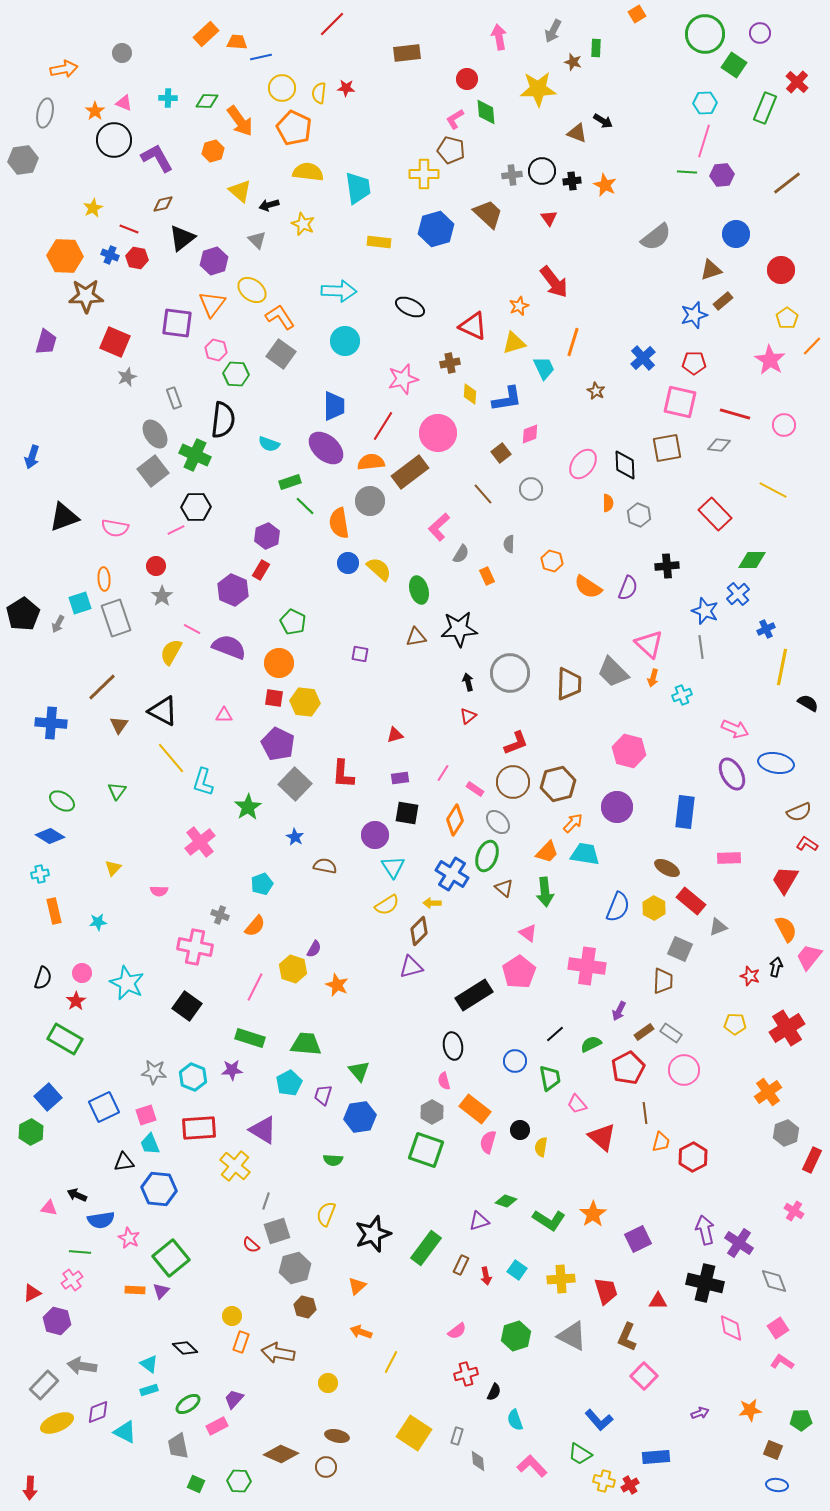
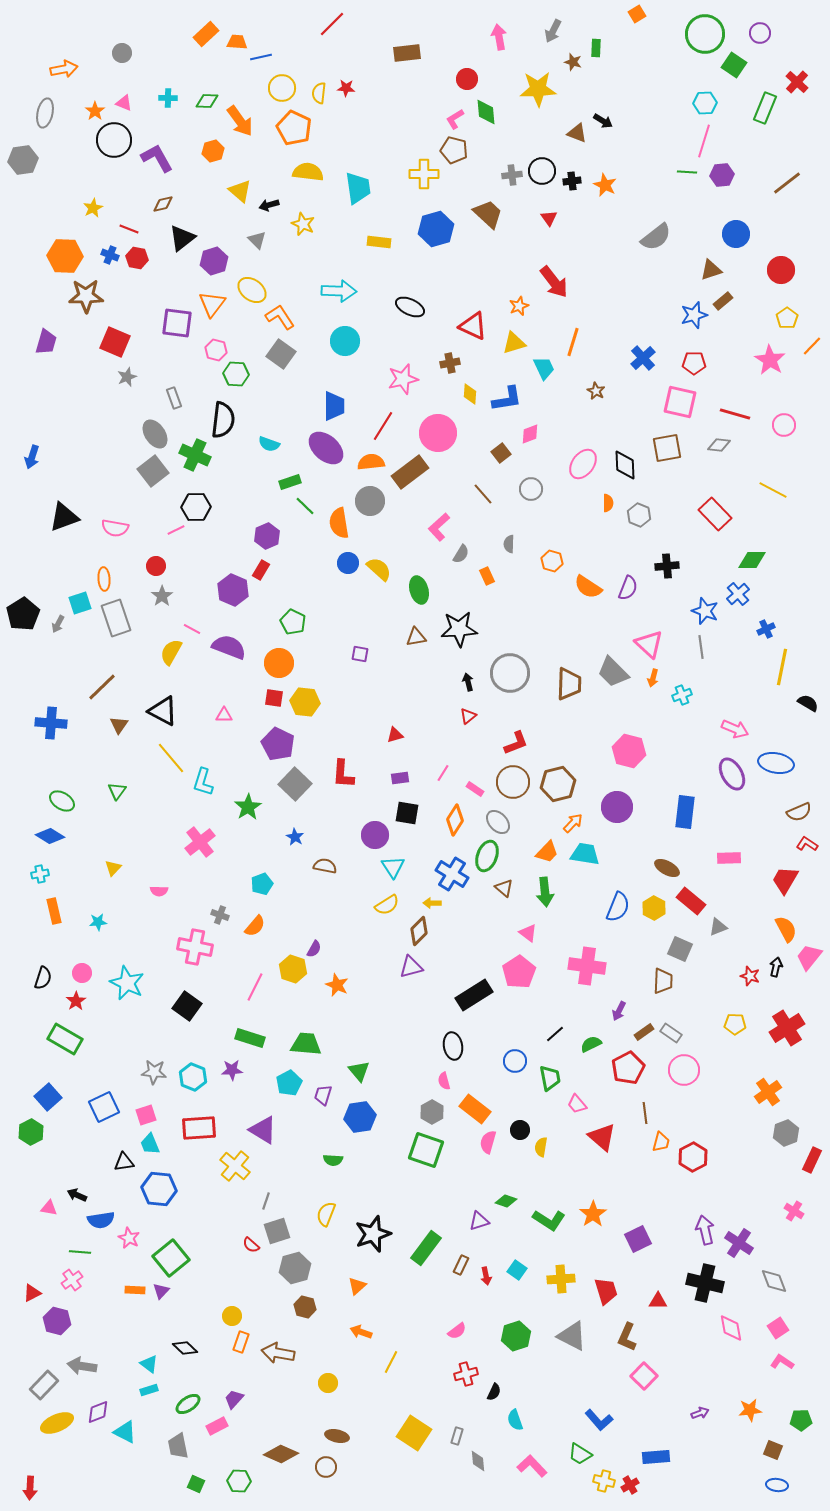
brown pentagon at (451, 150): moved 3 px right
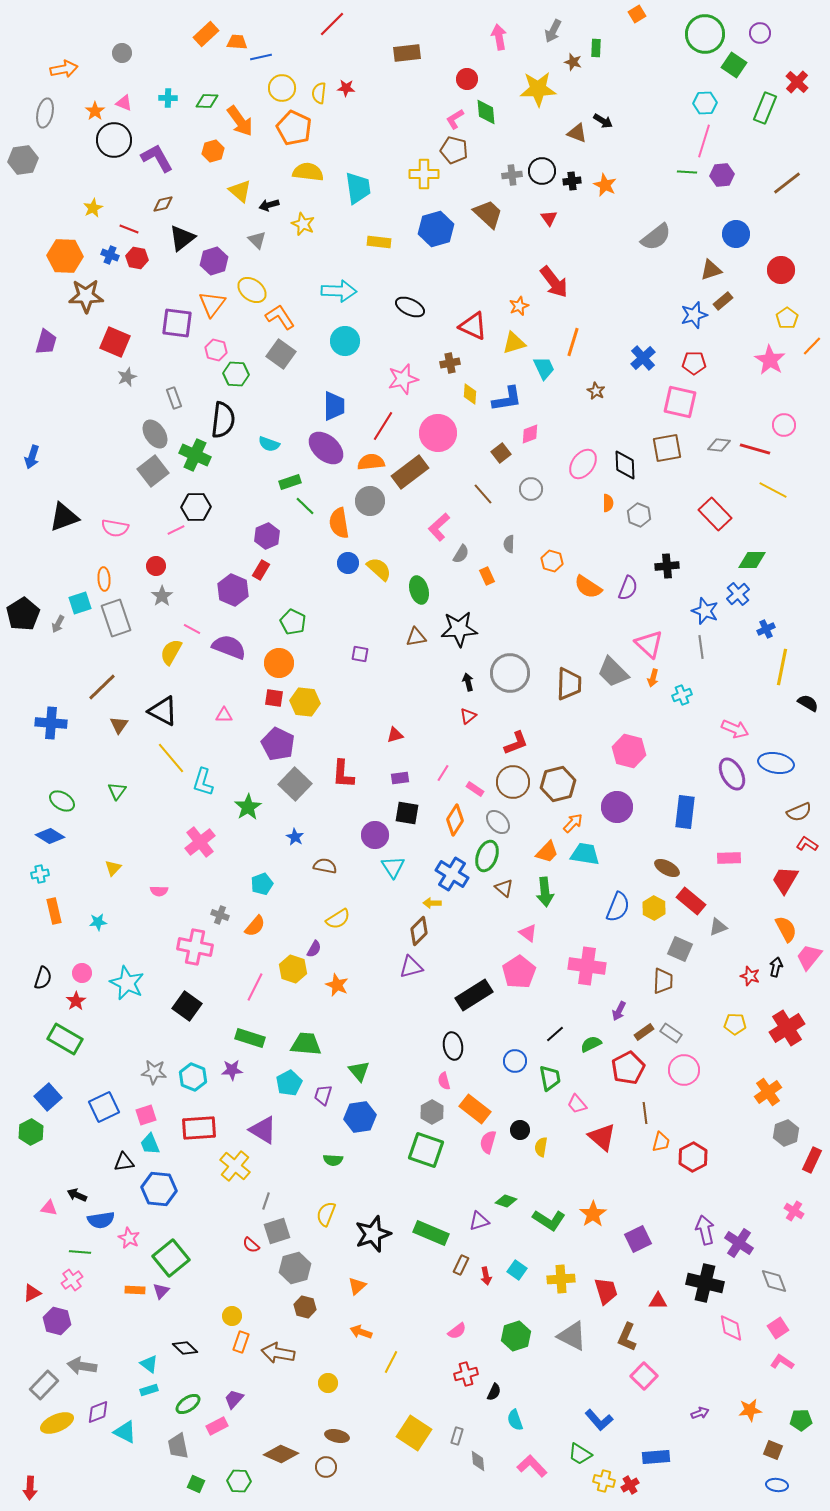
red line at (735, 414): moved 20 px right, 35 px down
yellow semicircle at (387, 905): moved 49 px left, 14 px down
green rectangle at (426, 1248): moved 5 px right, 15 px up; rotated 76 degrees clockwise
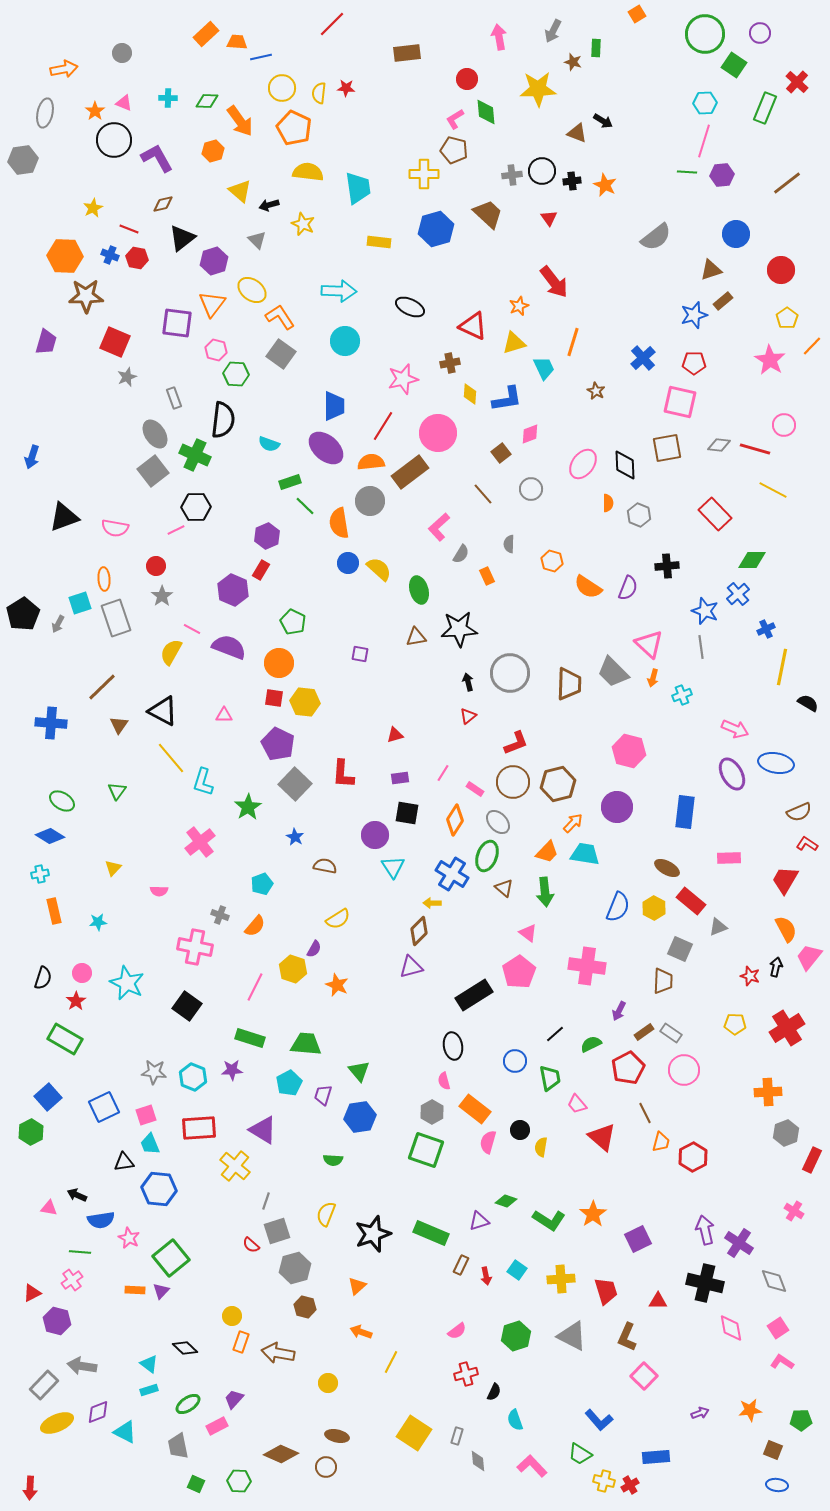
orange cross at (768, 1092): rotated 32 degrees clockwise
brown line at (645, 1113): rotated 20 degrees counterclockwise
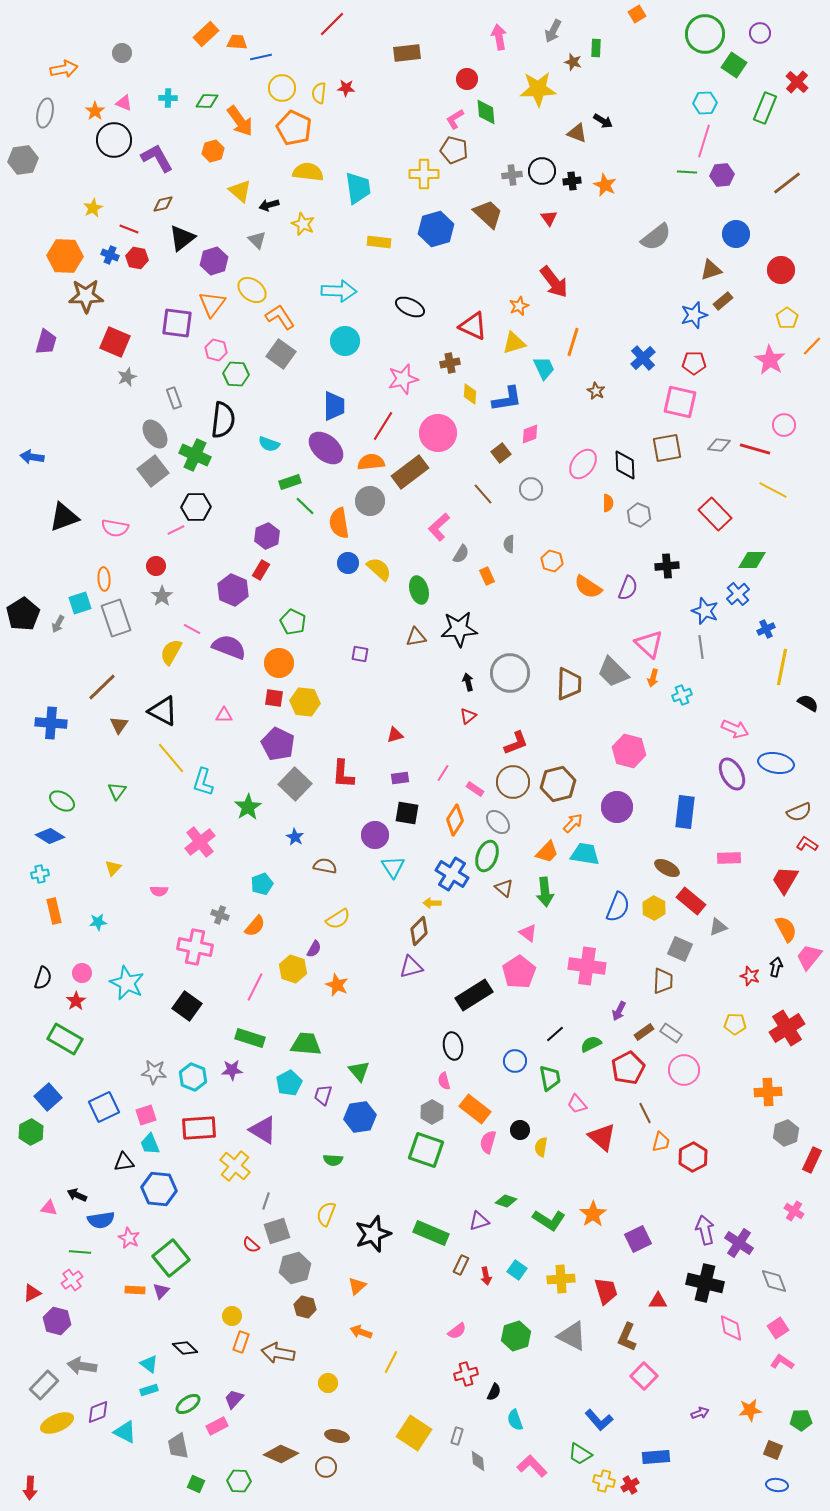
blue arrow at (32, 457): rotated 80 degrees clockwise
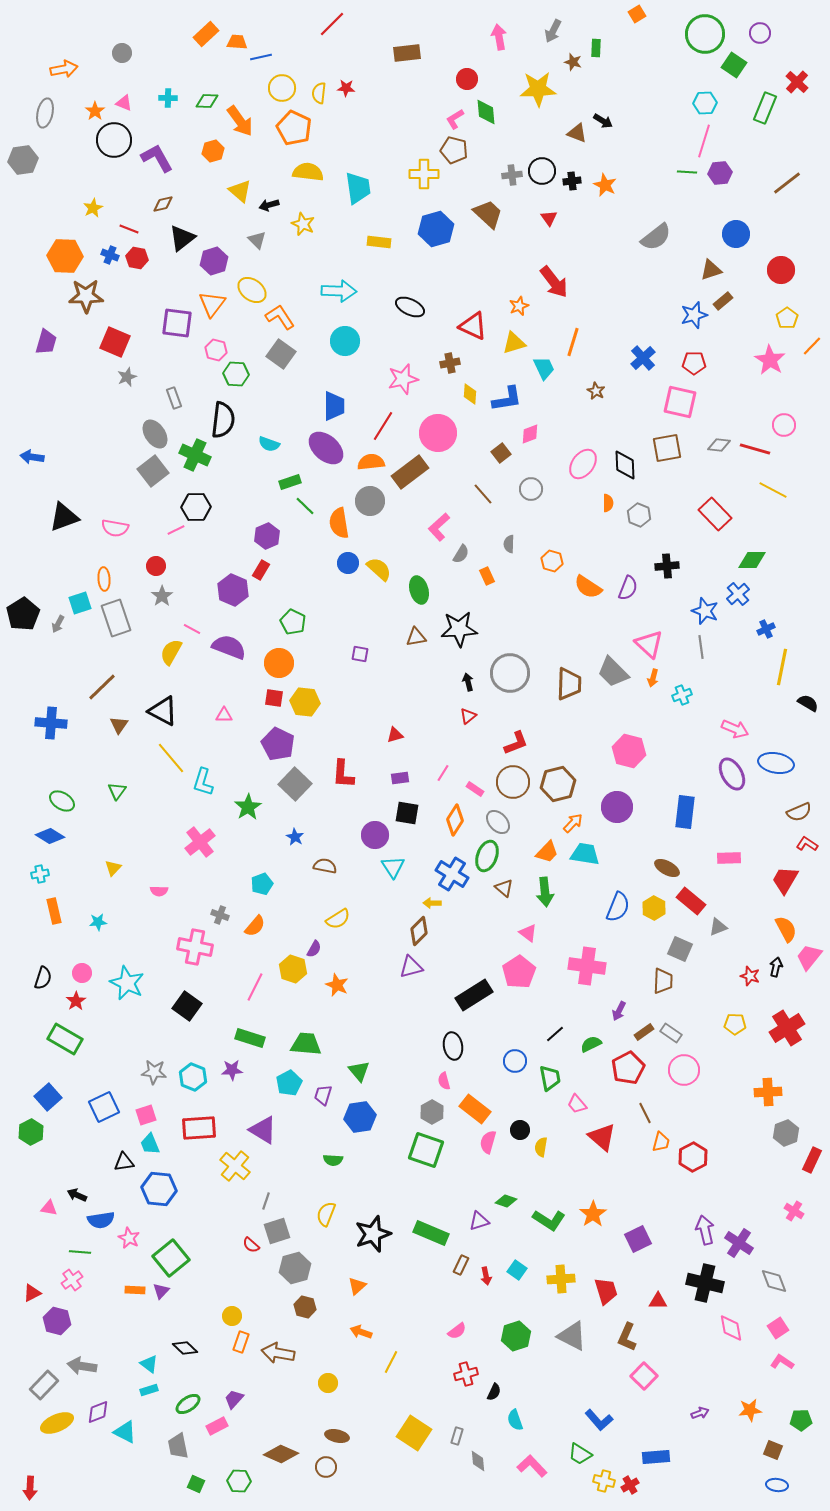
purple hexagon at (722, 175): moved 2 px left, 2 px up
